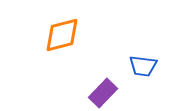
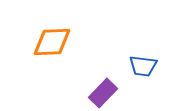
orange diamond: moved 10 px left, 7 px down; rotated 12 degrees clockwise
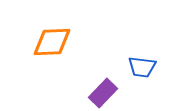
blue trapezoid: moved 1 px left, 1 px down
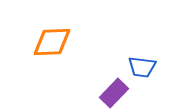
purple rectangle: moved 11 px right
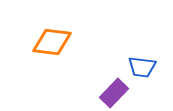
orange diamond: rotated 9 degrees clockwise
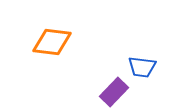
purple rectangle: moved 1 px up
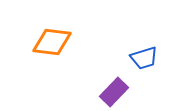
blue trapezoid: moved 2 px right, 9 px up; rotated 24 degrees counterclockwise
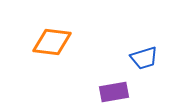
purple rectangle: rotated 36 degrees clockwise
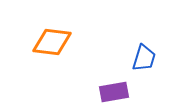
blue trapezoid: rotated 56 degrees counterclockwise
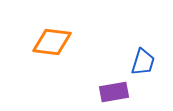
blue trapezoid: moved 1 px left, 4 px down
